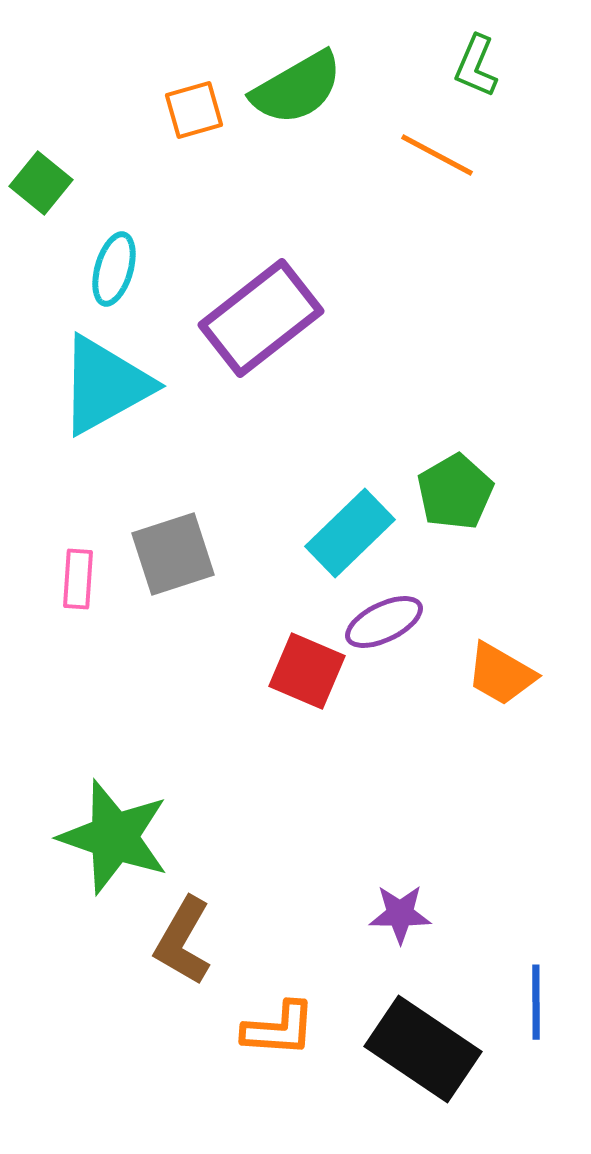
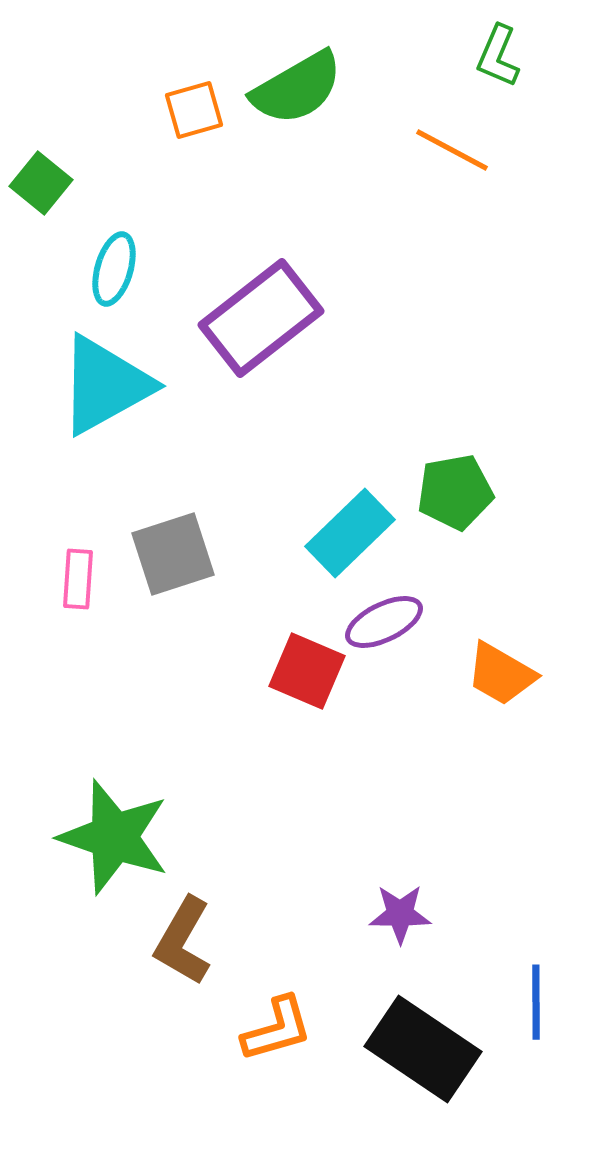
green L-shape: moved 22 px right, 10 px up
orange line: moved 15 px right, 5 px up
green pentagon: rotated 20 degrees clockwise
orange L-shape: moved 2 px left; rotated 20 degrees counterclockwise
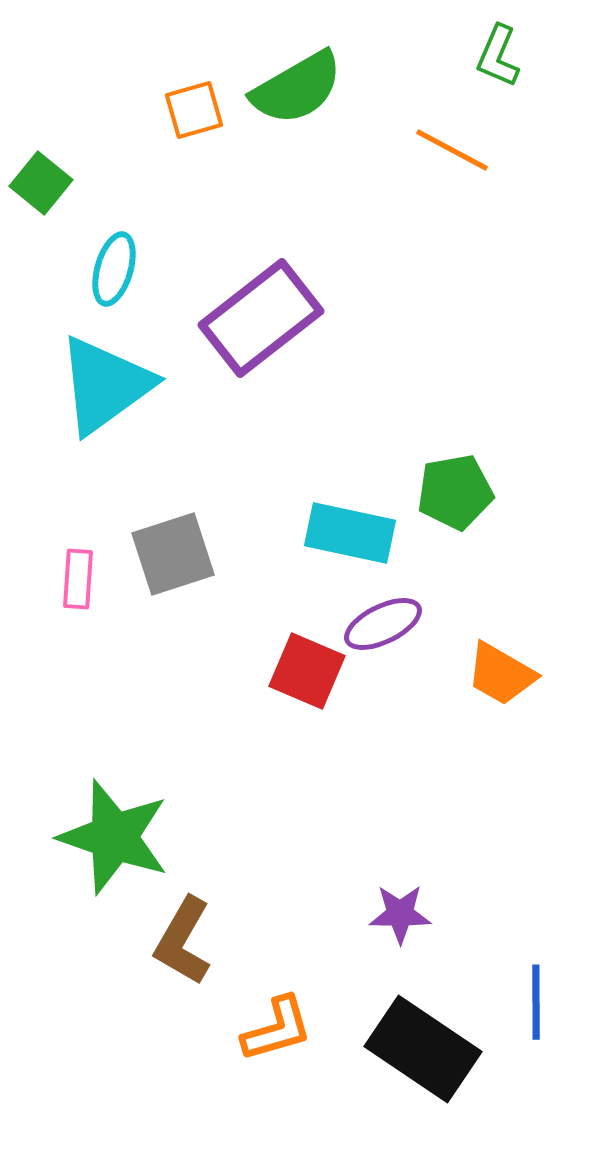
cyan triangle: rotated 7 degrees counterclockwise
cyan rectangle: rotated 56 degrees clockwise
purple ellipse: moved 1 px left, 2 px down
